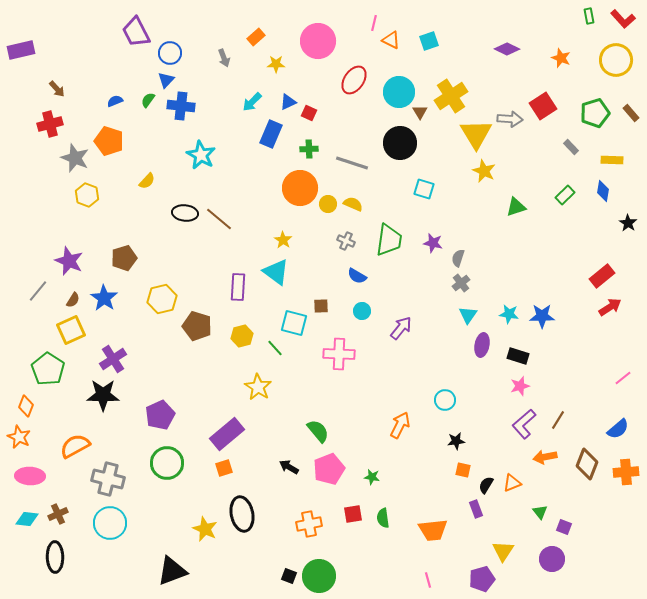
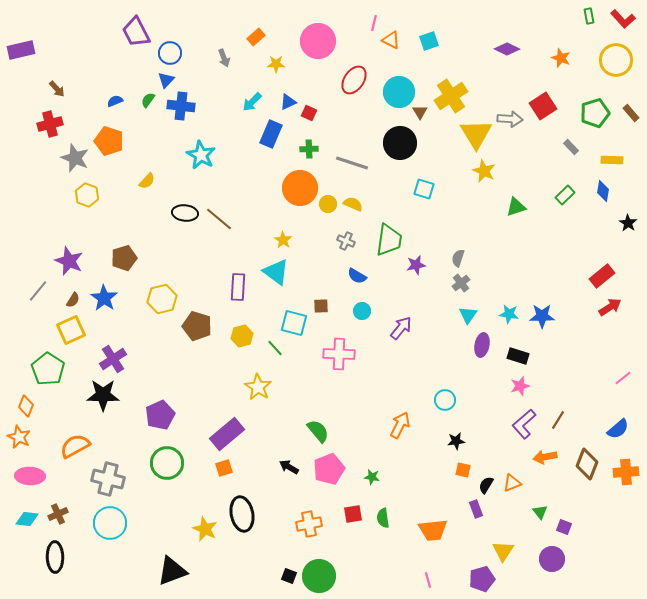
purple star at (433, 243): moved 17 px left, 22 px down; rotated 24 degrees counterclockwise
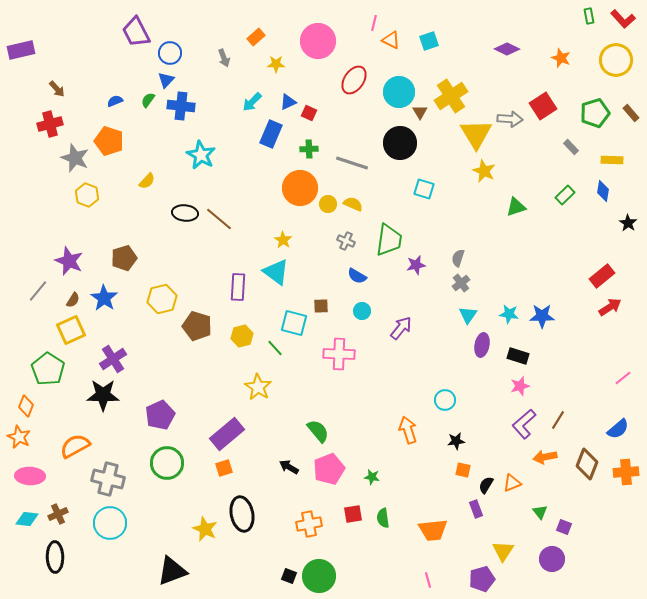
orange arrow at (400, 425): moved 8 px right, 5 px down; rotated 44 degrees counterclockwise
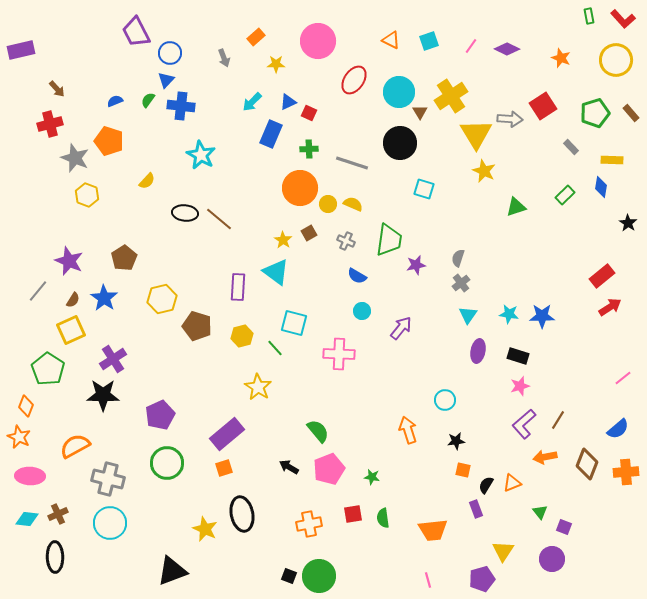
pink line at (374, 23): moved 97 px right, 23 px down; rotated 21 degrees clockwise
blue diamond at (603, 191): moved 2 px left, 4 px up
brown pentagon at (124, 258): rotated 15 degrees counterclockwise
brown square at (321, 306): moved 12 px left, 73 px up; rotated 28 degrees counterclockwise
purple ellipse at (482, 345): moved 4 px left, 6 px down
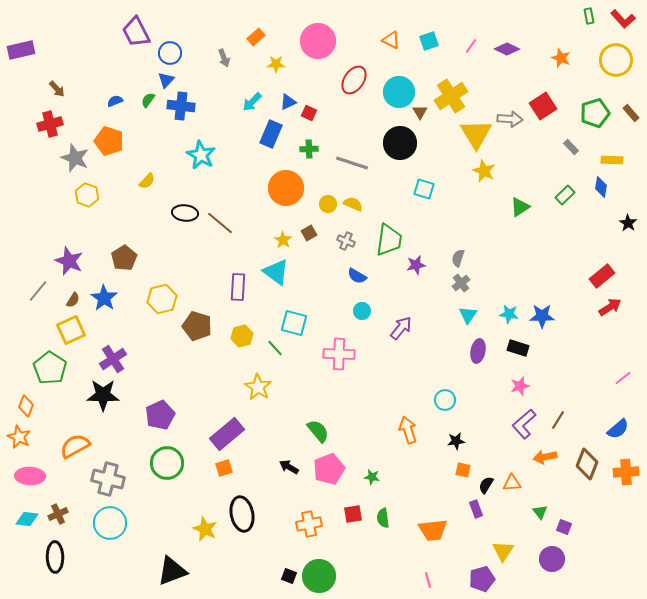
orange circle at (300, 188): moved 14 px left
green triangle at (516, 207): moved 4 px right; rotated 15 degrees counterclockwise
brown line at (219, 219): moved 1 px right, 4 px down
black rectangle at (518, 356): moved 8 px up
green pentagon at (48, 369): moved 2 px right, 1 px up
orange triangle at (512, 483): rotated 18 degrees clockwise
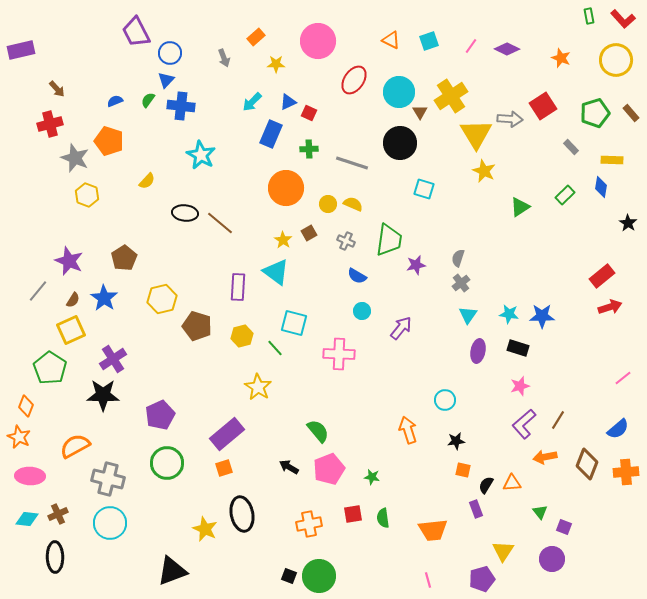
red arrow at (610, 307): rotated 15 degrees clockwise
